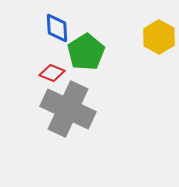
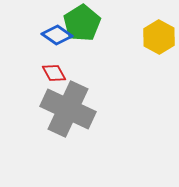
blue diamond: moved 7 px down; rotated 52 degrees counterclockwise
green pentagon: moved 4 px left, 29 px up
red diamond: moved 2 px right; rotated 40 degrees clockwise
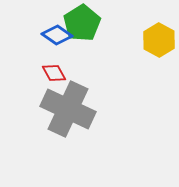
yellow hexagon: moved 3 px down
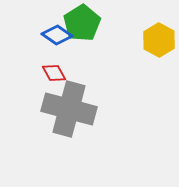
gray cross: moved 1 px right; rotated 10 degrees counterclockwise
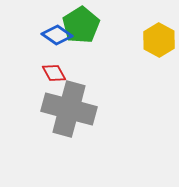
green pentagon: moved 1 px left, 2 px down
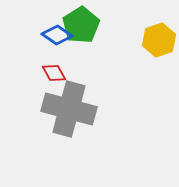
yellow hexagon: rotated 12 degrees clockwise
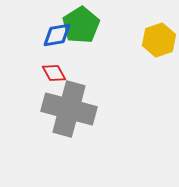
blue diamond: rotated 44 degrees counterclockwise
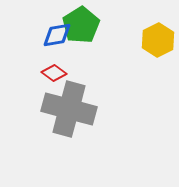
yellow hexagon: moved 1 px left; rotated 8 degrees counterclockwise
red diamond: rotated 25 degrees counterclockwise
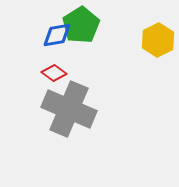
gray cross: rotated 8 degrees clockwise
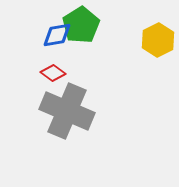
red diamond: moved 1 px left
gray cross: moved 2 px left, 2 px down
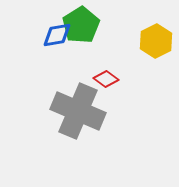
yellow hexagon: moved 2 px left, 1 px down
red diamond: moved 53 px right, 6 px down
gray cross: moved 11 px right
